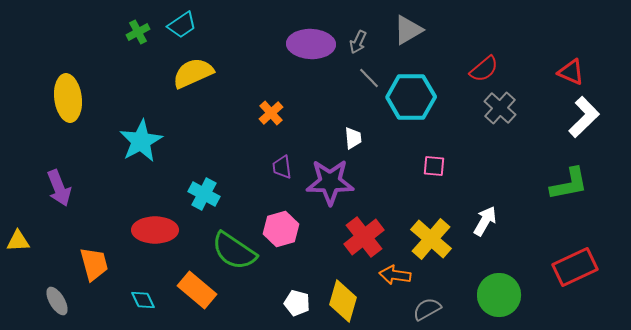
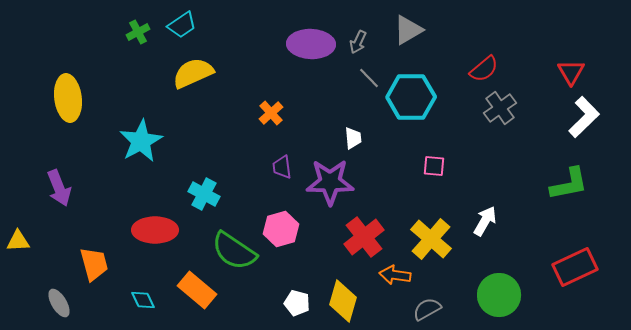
red triangle: rotated 36 degrees clockwise
gray cross: rotated 12 degrees clockwise
gray ellipse: moved 2 px right, 2 px down
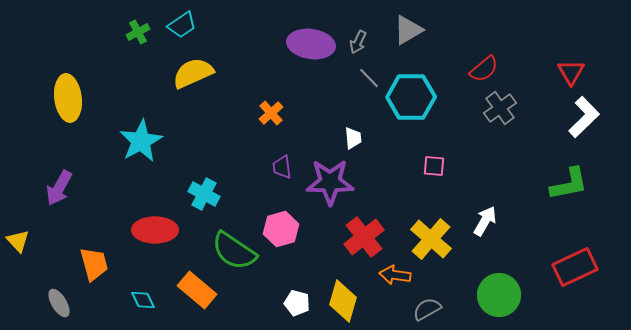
purple ellipse: rotated 6 degrees clockwise
purple arrow: rotated 51 degrees clockwise
yellow triangle: rotated 50 degrees clockwise
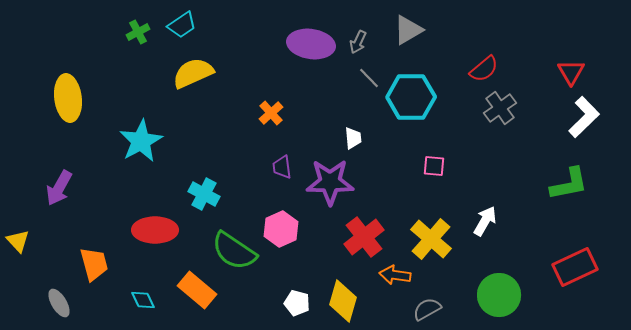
pink hexagon: rotated 8 degrees counterclockwise
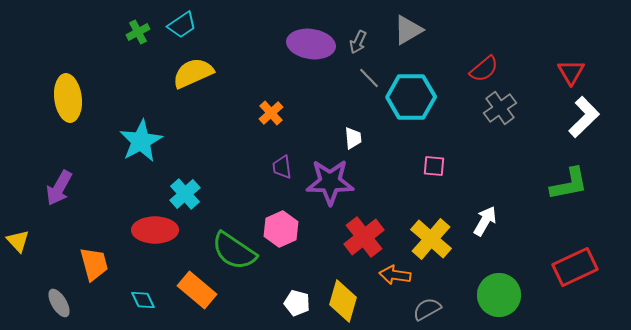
cyan cross: moved 19 px left; rotated 20 degrees clockwise
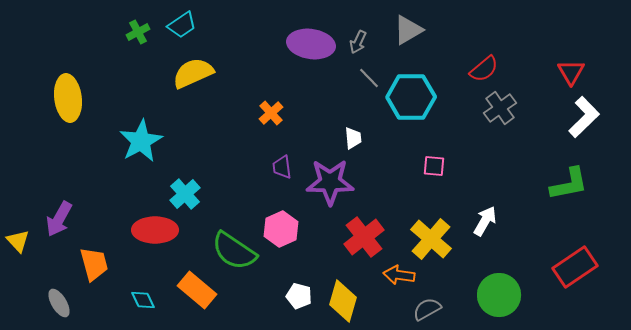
purple arrow: moved 31 px down
red rectangle: rotated 9 degrees counterclockwise
orange arrow: moved 4 px right
white pentagon: moved 2 px right, 7 px up
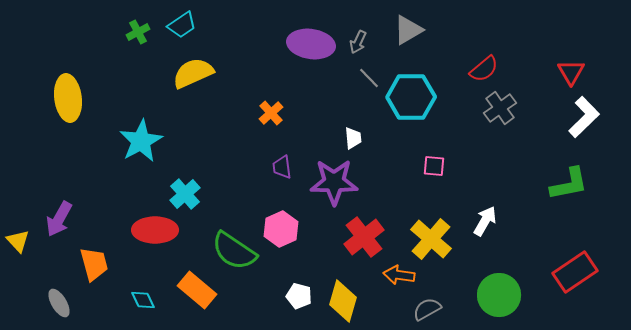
purple star: moved 4 px right
red rectangle: moved 5 px down
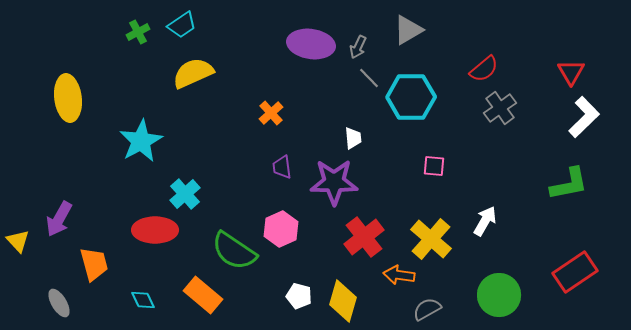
gray arrow: moved 5 px down
orange rectangle: moved 6 px right, 5 px down
